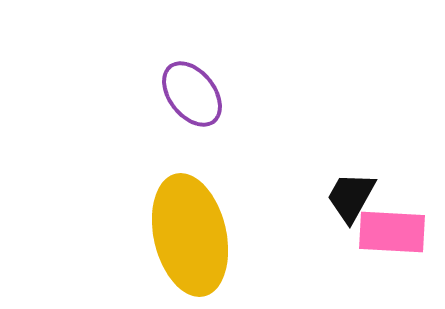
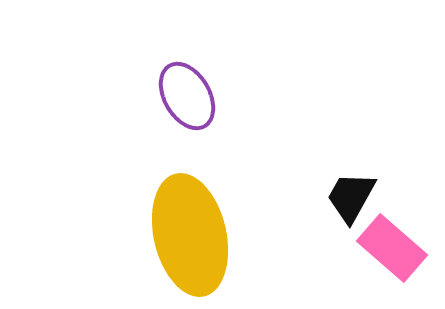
purple ellipse: moved 5 px left, 2 px down; rotated 8 degrees clockwise
pink rectangle: moved 16 px down; rotated 38 degrees clockwise
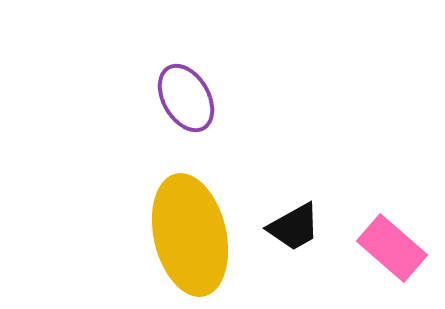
purple ellipse: moved 1 px left, 2 px down
black trapezoid: moved 57 px left, 30 px down; rotated 148 degrees counterclockwise
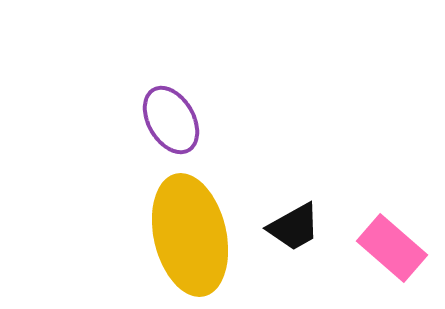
purple ellipse: moved 15 px left, 22 px down
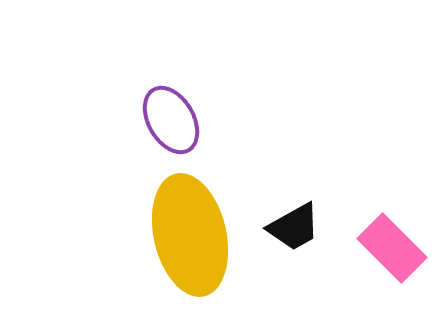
pink rectangle: rotated 4 degrees clockwise
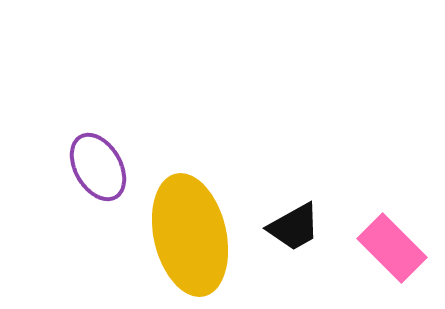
purple ellipse: moved 73 px left, 47 px down
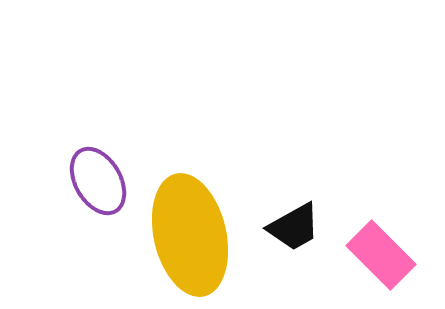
purple ellipse: moved 14 px down
pink rectangle: moved 11 px left, 7 px down
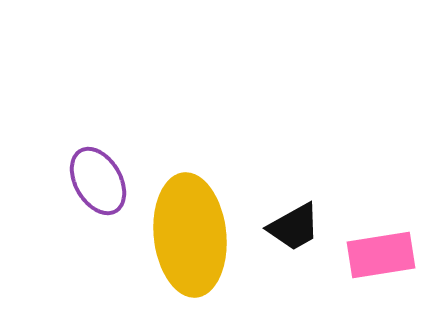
yellow ellipse: rotated 7 degrees clockwise
pink rectangle: rotated 54 degrees counterclockwise
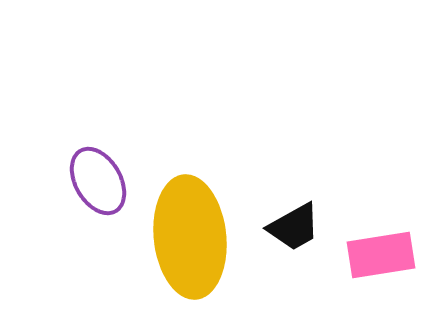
yellow ellipse: moved 2 px down
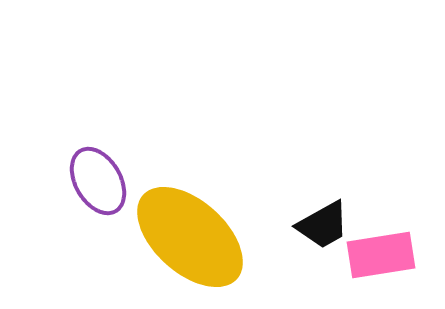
black trapezoid: moved 29 px right, 2 px up
yellow ellipse: rotated 42 degrees counterclockwise
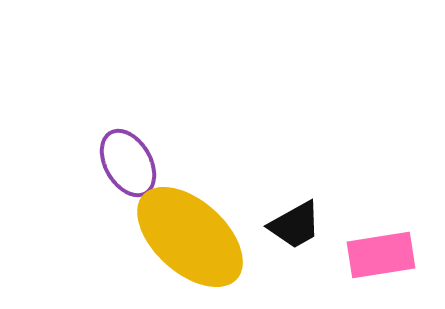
purple ellipse: moved 30 px right, 18 px up
black trapezoid: moved 28 px left
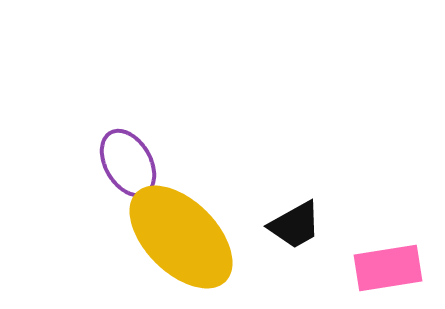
yellow ellipse: moved 9 px left; rotated 3 degrees clockwise
pink rectangle: moved 7 px right, 13 px down
